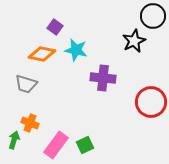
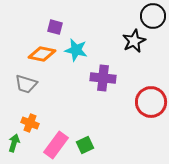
purple square: rotated 21 degrees counterclockwise
green arrow: moved 3 px down
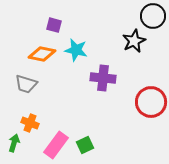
purple square: moved 1 px left, 2 px up
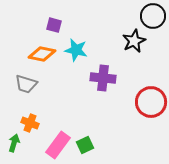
pink rectangle: moved 2 px right
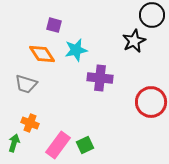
black circle: moved 1 px left, 1 px up
cyan star: rotated 25 degrees counterclockwise
orange diamond: rotated 44 degrees clockwise
purple cross: moved 3 px left
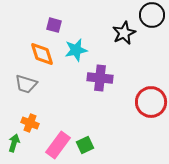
black star: moved 10 px left, 8 px up
orange diamond: rotated 16 degrees clockwise
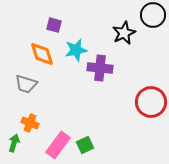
black circle: moved 1 px right
purple cross: moved 10 px up
